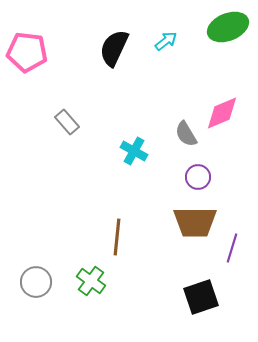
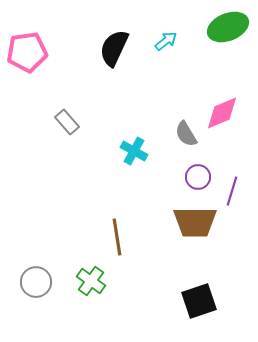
pink pentagon: rotated 15 degrees counterclockwise
brown line: rotated 15 degrees counterclockwise
purple line: moved 57 px up
black square: moved 2 px left, 4 px down
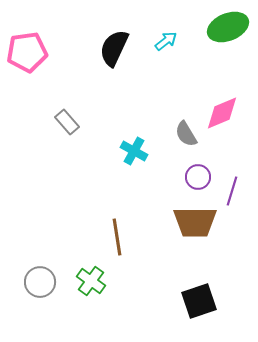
gray circle: moved 4 px right
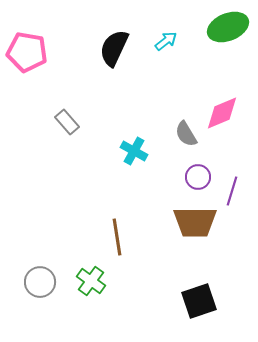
pink pentagon: rotated 18 degrees clockwise
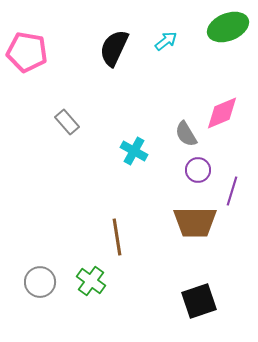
purple circle: moved 7 px up
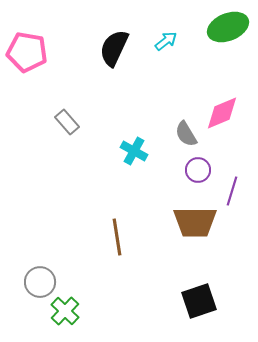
green cross: moved 26 px left, 30 px down; rotated 8 degrees clockwise
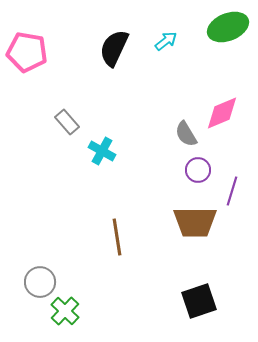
cyan cross: moved 32 px left
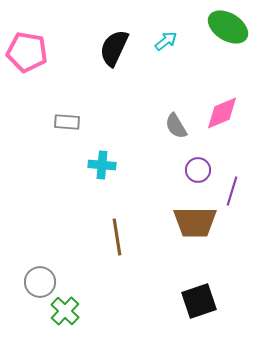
green ellipse: rotated 54 degrees clockwise
gray rectangle: rotated 45 degrees counterclockwise
gray semicircle: moved 10 px left, 8 px up
cyan cross: moved 14 px down; rotated 24 degrees counterclockwise
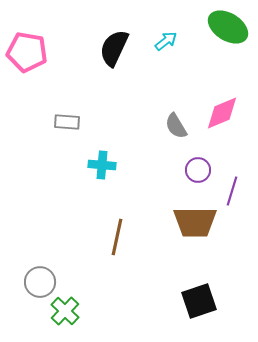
brown line: rotated 21 degrees clockwise
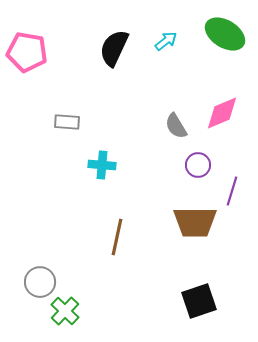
green ellipse: moved 3 px left, 7 px down
purple circle: moved 5 px up
